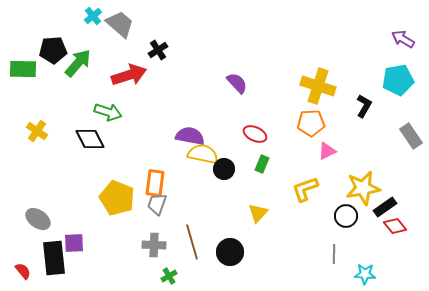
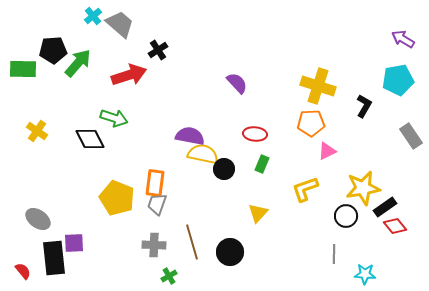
green arrow at (108, 112): moved 6 px right, 6 px down
red ellipse at (255, 134): rotated 20 degrees counterclockwise
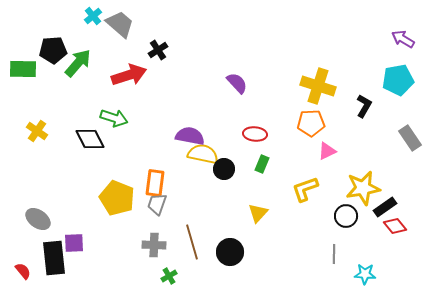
gray rectangle at (411, 136): moved 1 px left, 2 px down
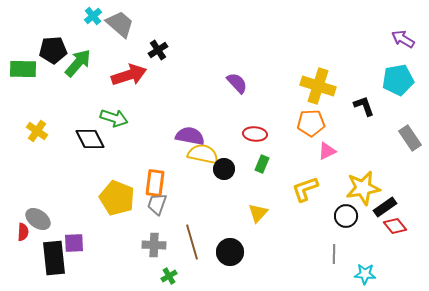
black L-shape at (364, 106): rotated 50 degrees counterclockwise
red semicircle at (23, 271): moved 39 px up; rotated 42 degrees clockwise
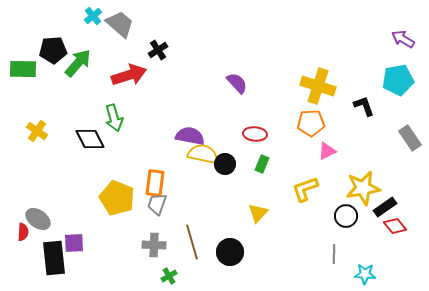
green arrow at (114, 118): rotated 56 degrees clockwise
black circle at (224, 169): moved 1 px right, 5 px up
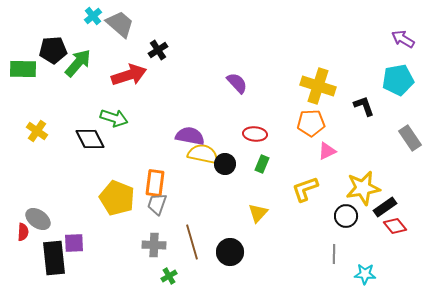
green arrow at (114, 118): rotated 56 degrees counterclockwise
